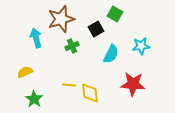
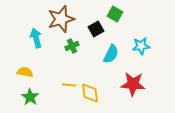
yellow semicircle: rotated 35 degrees clockwise
green star: moved 4 px left, 2 px up
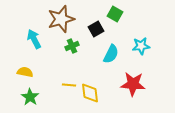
cyan arrow: moved 2 px left, 1 px down; rotated 12 degrees counterclockwise
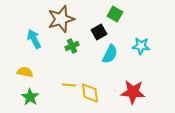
black square: moved 3 px right, 3 px down
cyan star: rotated 12 degrees clockwise
cyan semicircle: moved 1 px left
red star: moved 8 px down
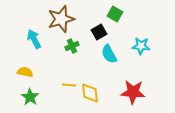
cyan semicircle: moved 1 px left; rotated 126 degrees clockwise
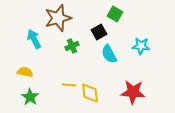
brown star: moved 3 px left, 1 px up
